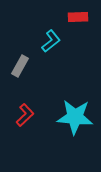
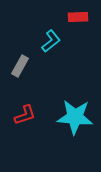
red L-shape: rotated 25 degrees clockwise
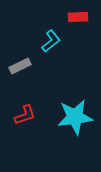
gray rectangle: rotated 35 degrees clockwise
cyan star: rotated 12 degrees counterclockwise
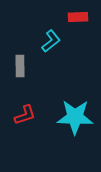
gray rectangle: rotated 65 degrees counterclockwise
cyan star: rotated 9 degrees clockwise
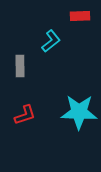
red rectangle: moved 2 px right, 1 px up
cyan star: moved 4 px right, 5 px up
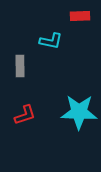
cyan L-shape: rotated 50 degrees clockwise
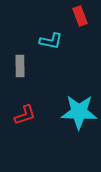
red rectangle: rotated 72 degrees clockwise
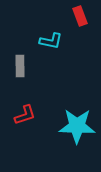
cyan star: moved 2 px left, 14 px down
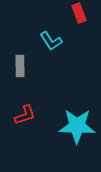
red rectangle: moved 1 px left, 3 px up
cyan L-shape: rotated 45 degrees clockwise
